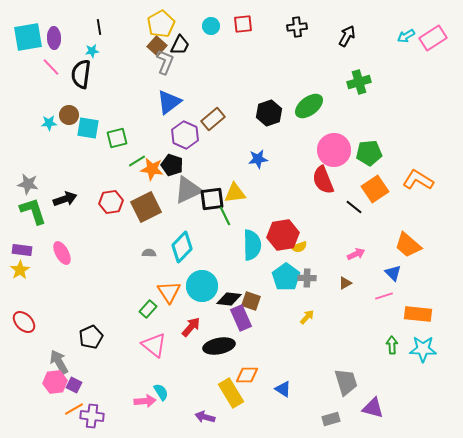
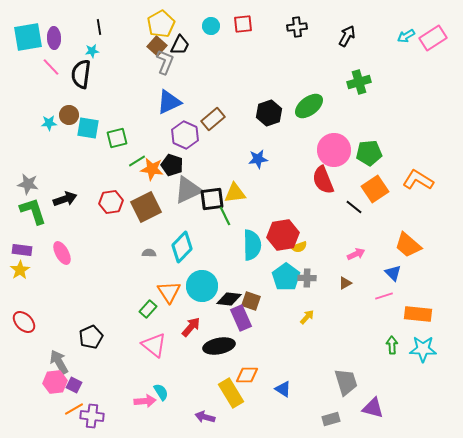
blue triangle at (169, 102): rotated 12 degrees clockwise
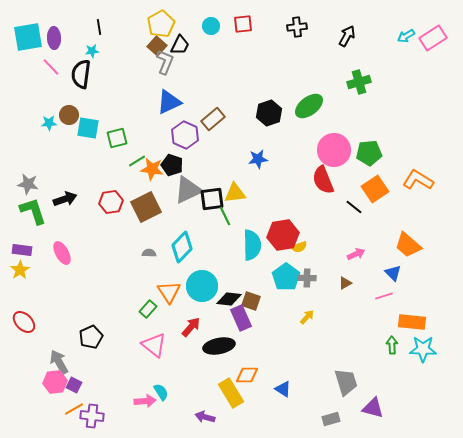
orange rectangle at (418, 314): moved 6 px left, 8 px down
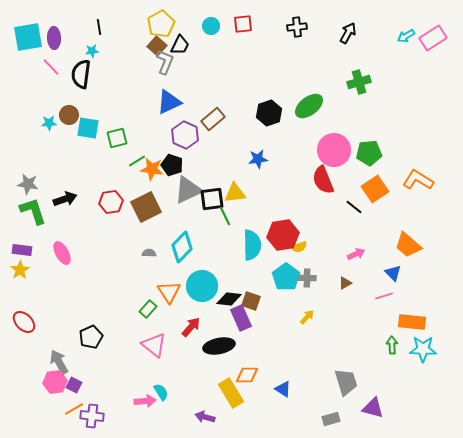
black arrow at (347, 36): moved 1 px right, 3 px up
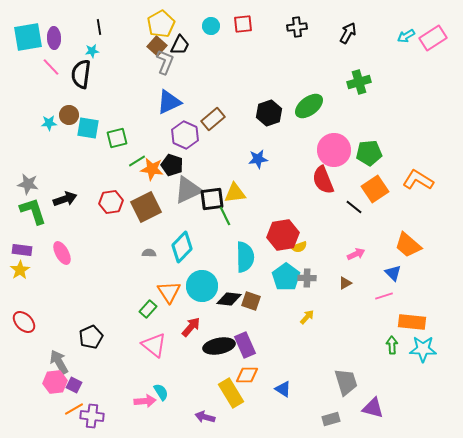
cyan semicircle at (252, 245): moved 7 px left, 12 px down
purple rectangle at (241, 318): moved 4 px right, 27 px down
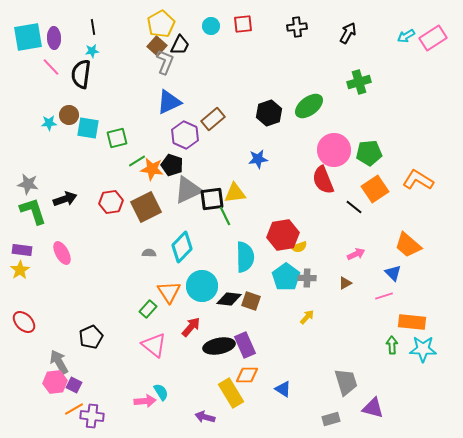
black line at (99, 27): moved 6 px left
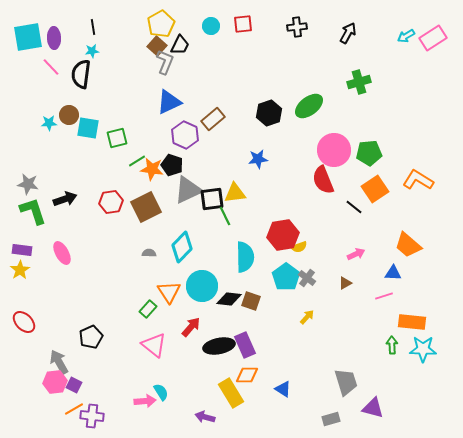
blue triangle at (393, 273): rotated 42 degrees counterclockwise
gray cross at (307, 278): rotated 36 degrees clockwise
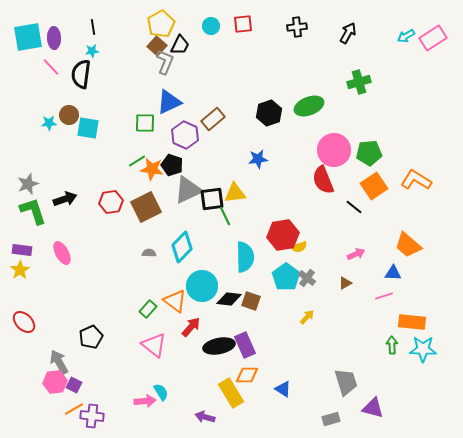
green ellipse at (309, 106): rotated 16 degrees clockwise
green square at (117, 138): moved 28 px right, 15 px up; rotated 15 degrees clockwise
orange L-shape at (418, 180): moved 2 px left
gray star at (28, 184): rotated 30 degrees counterclockwise
orange square at (375, 189): moved 1 px left, 3 px up
orange triangle at (169, 292): moved 6 px right, 9 px down; rotated 20 degrees counterclockwise
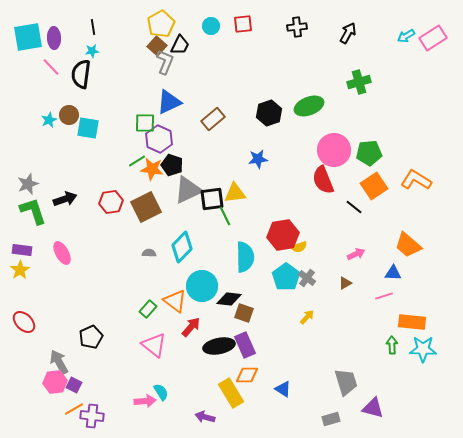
cyan star at (49, 123): moved 3 px up; rotated 21 degrees counterclockwise
purple hexagon at (185, 135): moved 26 px left, 4 px down
brown square at (251, 301): moved 7 px left, 12 px down
